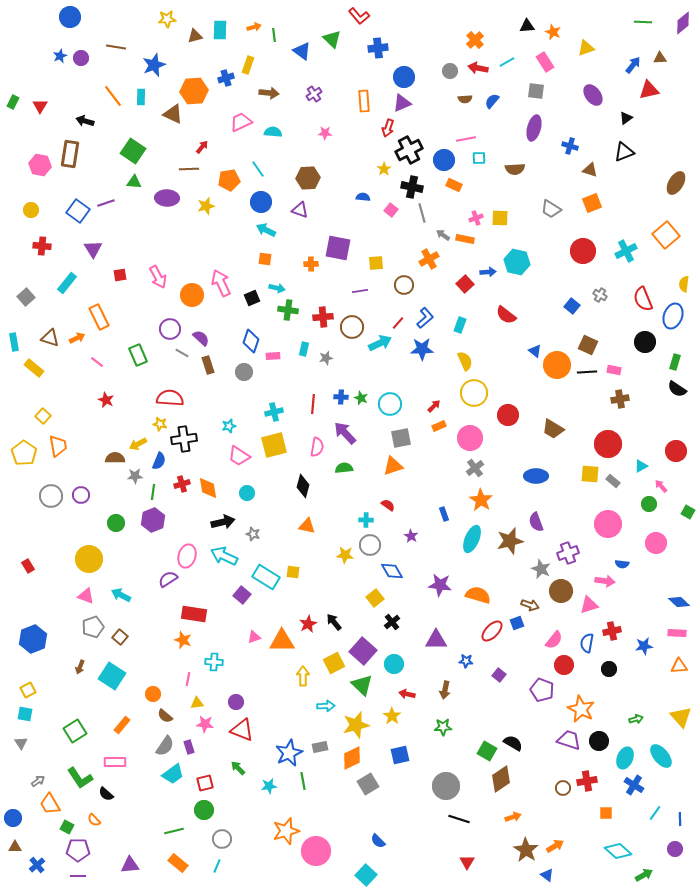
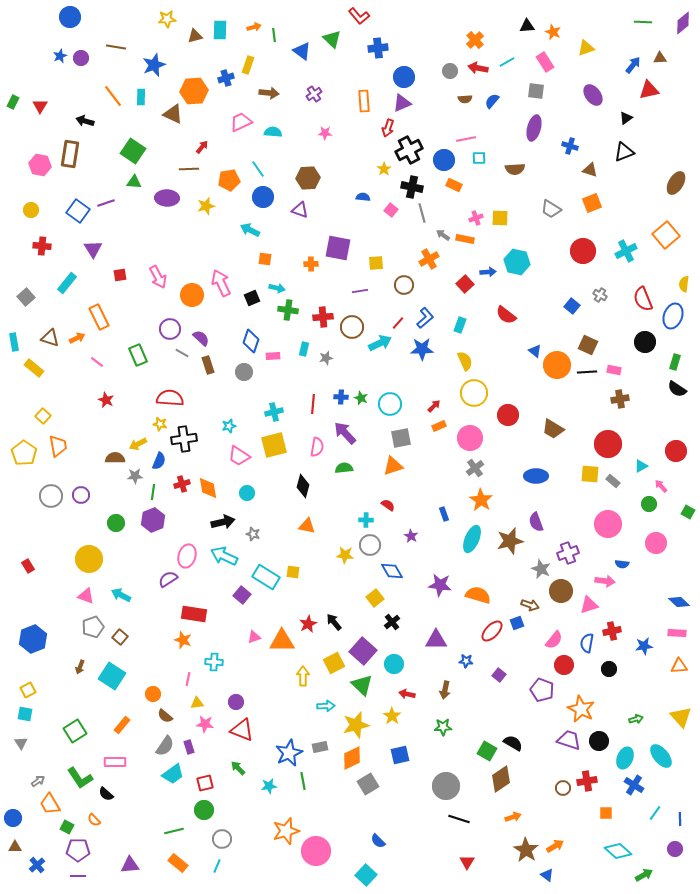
blue circle at (261, 202): moved 2 px right, 5 px up
cyan arrow at (266, 230): moved 16 px left
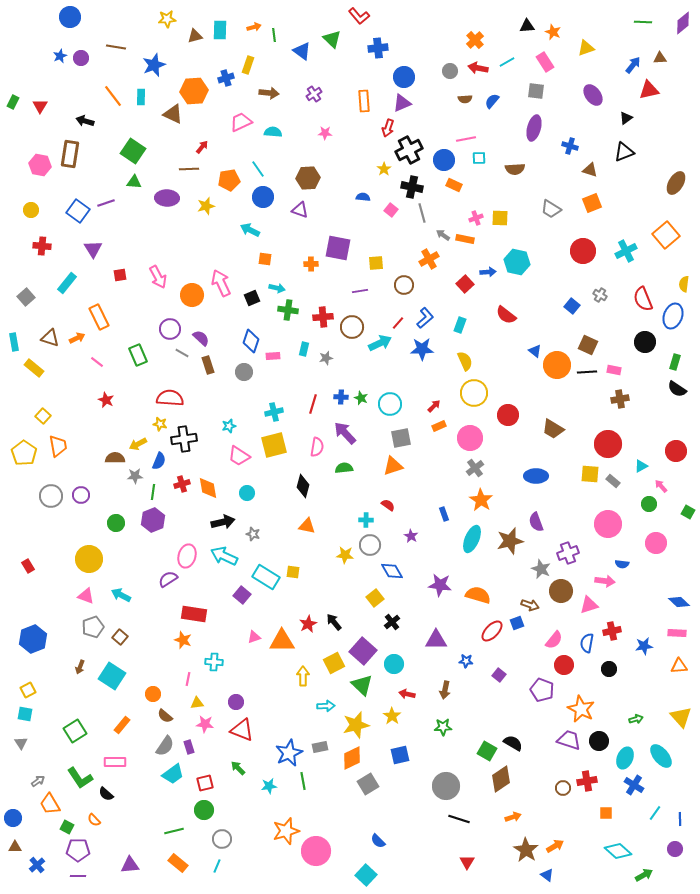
red line at (313, 404): rotated 12 degrees clockwise
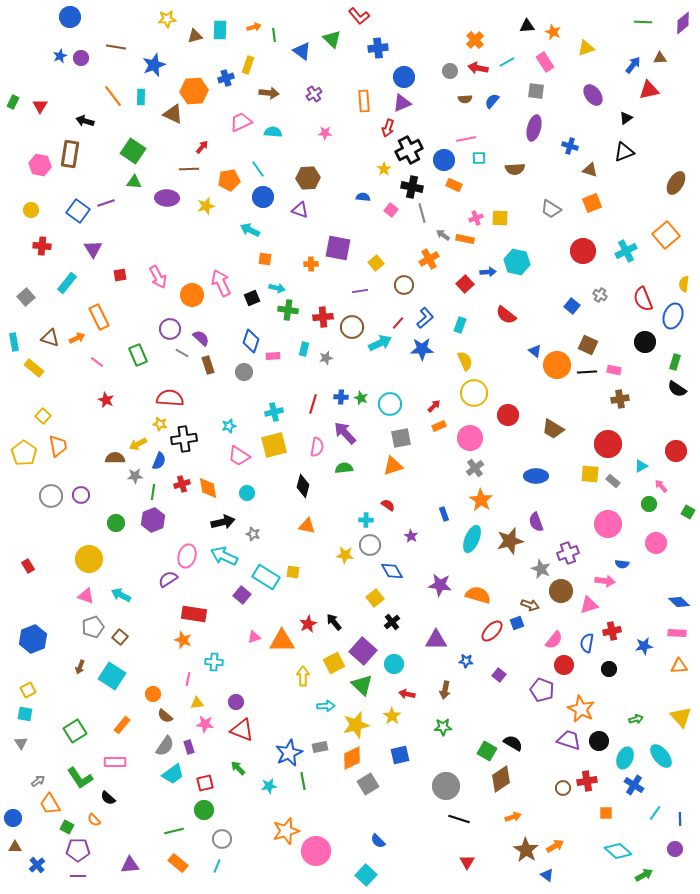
yellow square at (376, 263): rotated 35 degrees counterclockwise
black semicircle at (106, 794): moved 2 px right, 4 px down
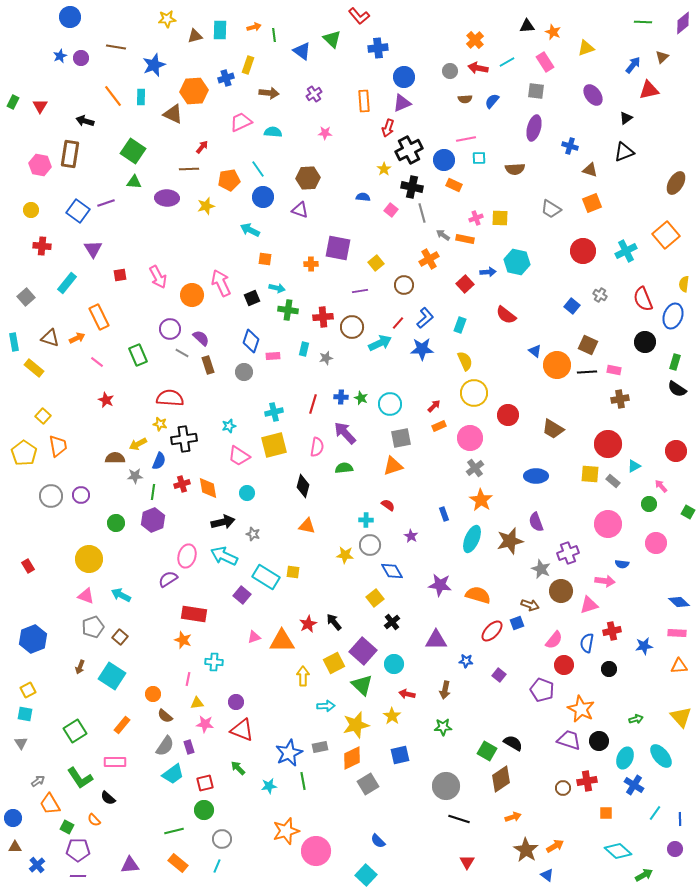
brown triangle at (660, 58): moved 2 px right, 1 px up; rotated 40 degrees counterclockwise
cyan triangle at (641, 466): moved 7 px left
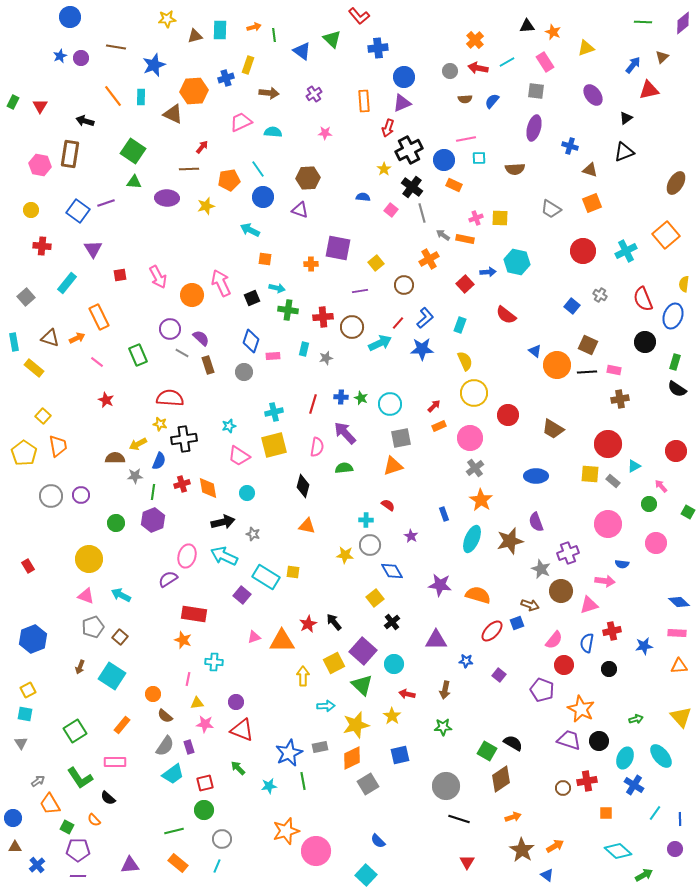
black cross at (412, 187): rotated 25 degrees clockwise
brown star at (526, 850): moved 4 px left
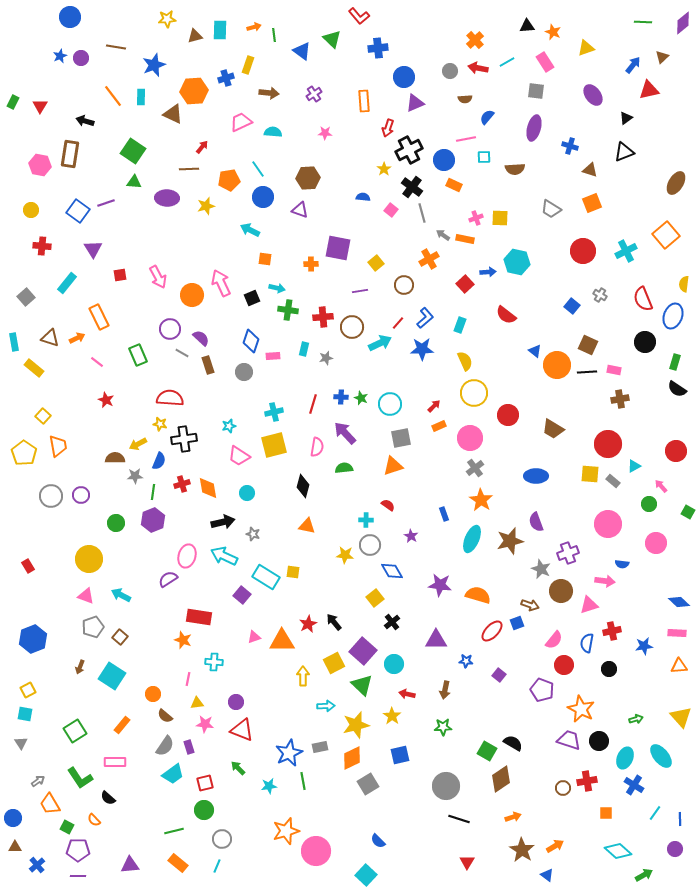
blue semicircle at (492, 101): moved 5 px left, 16 px down
purple triangle at (402, 103): moved 13 px right
cyan square at (479, 158): moved 5 px right, 1 px up
red rectangle at (194, 614): moved 5 px right, 3 px down
